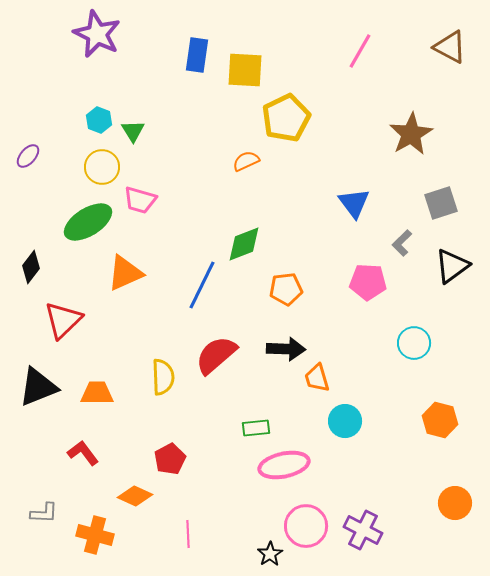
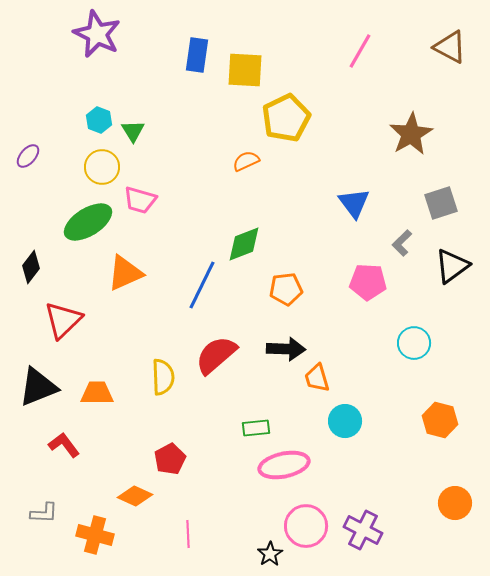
red L-shape at (83, 453): moved 19 px left, 8 px up
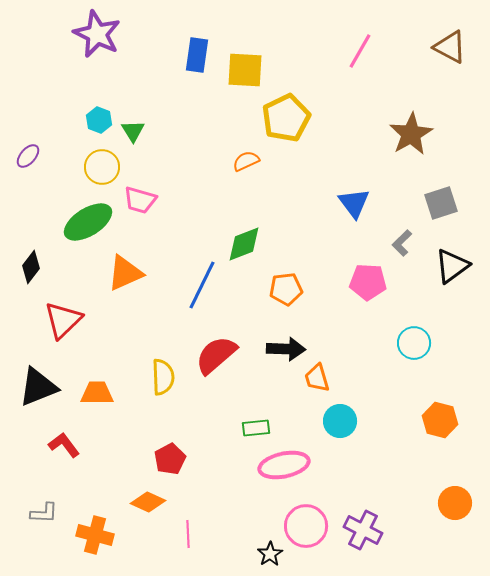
cyan circle at (345, 421): moved 5 px left
orange diamond at (135, 496): moved 13 px right, 6 px down
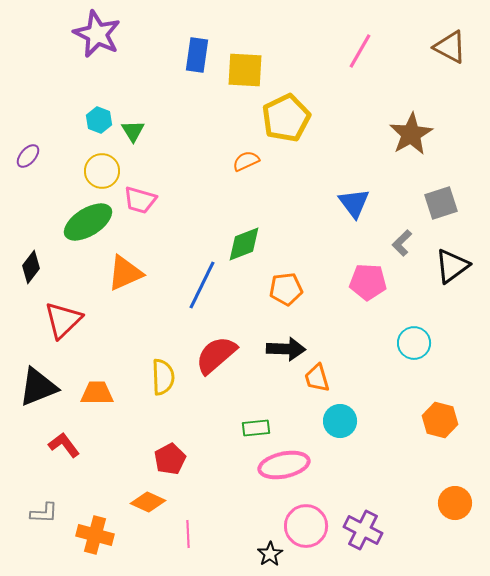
yellow circle at (102, 167): moved 4 px down
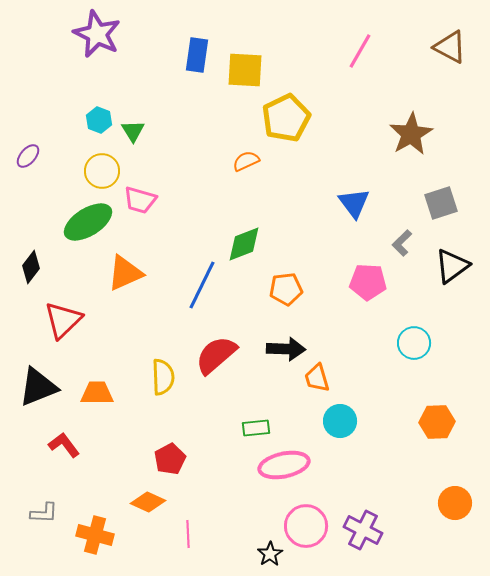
orange hexagon at (440, 420): moved 3 px left, 2 px down; rotated 16 degrees counterclockwise
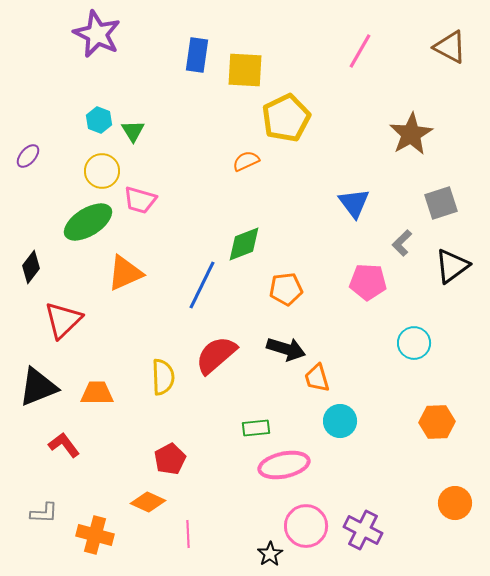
black arrow at (286, 349): rotated 15 degrees clockwise
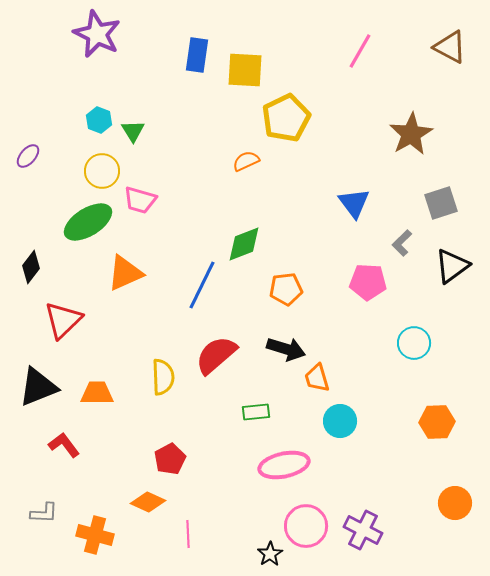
green rectangle at (256, 428): moved 16 px up
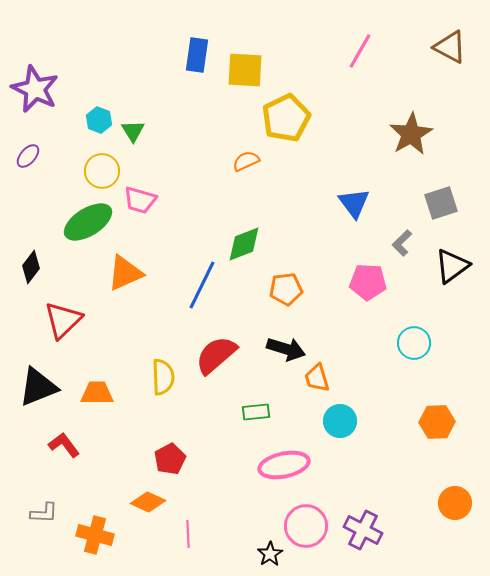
purple star at (97, 34): moved 62 px left, 55 px down
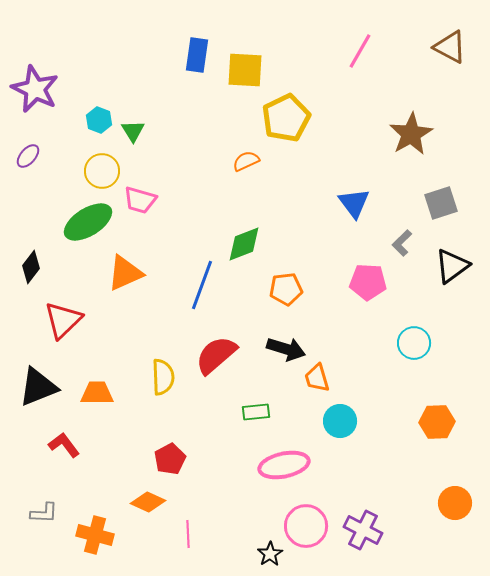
blue line at (202, 285): rotated 6 degrees counterclockwise
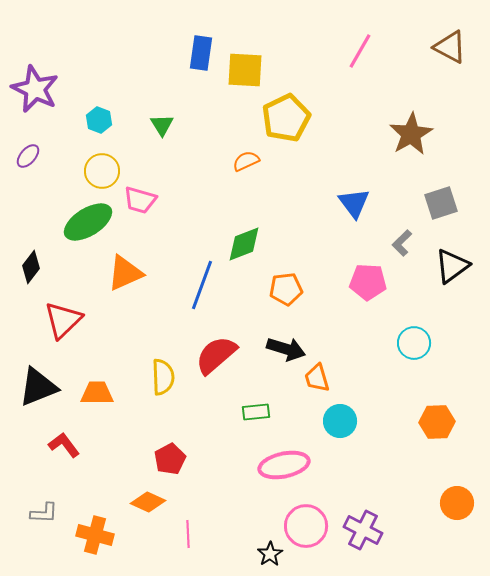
blue rectangle at (197, 55): moved 4 px right, 2 px up
green triangle at (133, 131): moved 29 px right, 6 px up
orange circle at (455, 503): moved 2 px right
